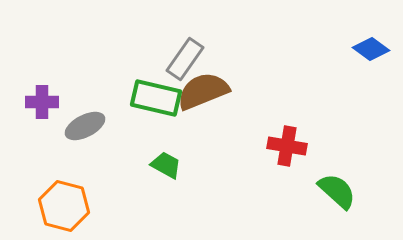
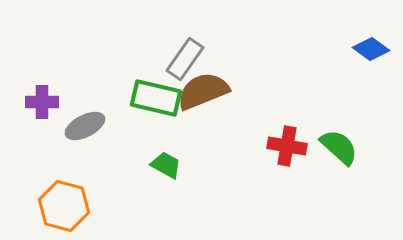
green semicircle: moved 2 px right, 44 px up
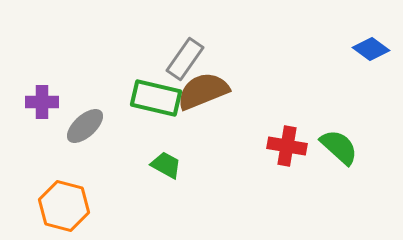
gray ellipse: rotated 15 degrees counterclockwise
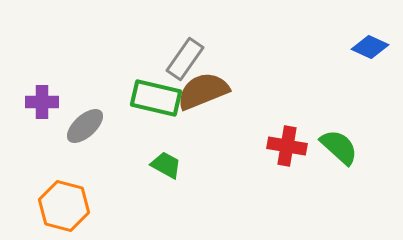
blue diamond: moved 1 px left, 2 px up; rotated 12 degrees counterclockwise
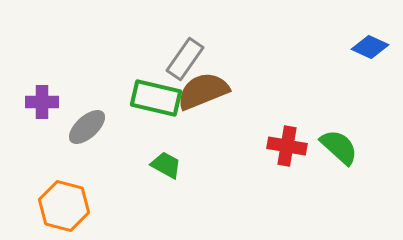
gray ellipse: moved 2 px right, 1 px down
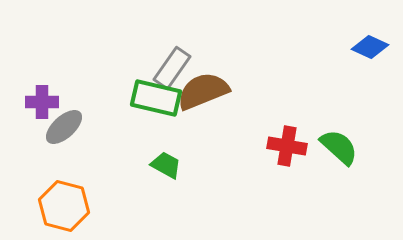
gray rectangle: moved 13 px left, 9 px down
gray ellipse: moved 23 px left
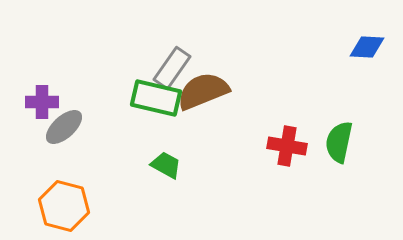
blue diamond: moved 3 px left; rotated 21 degrees counterclockwise
green semicircle: moved 5 px up; rotated 120 degrees counterclockwise
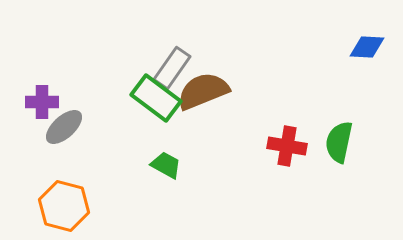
green rectangle: rotated 24 degrees clockwise
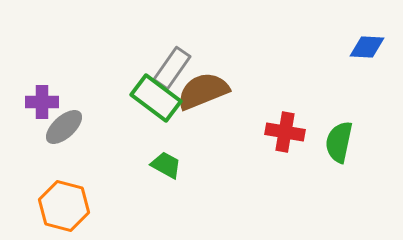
red cross: moved 2 px left, 14 px up
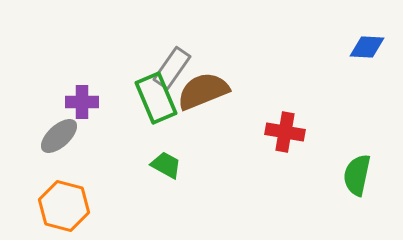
green rectangle: rotated 30 degrees clockwise
purple cross: moved 40 px right
gray ellipse: moved 5 px left, 9 px down
green semicircle: moved 18 px right, 33 px down
